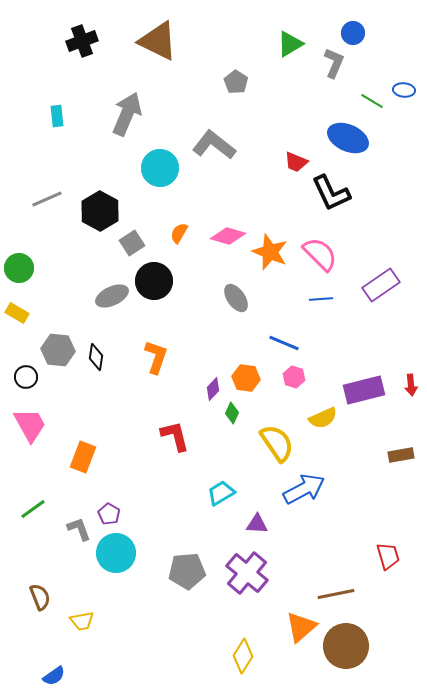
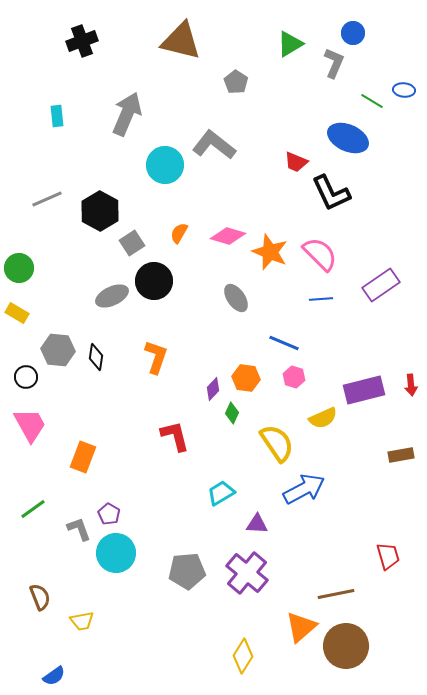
brown triangle at (158, 41): moved 23 px right; rotated 12 degrees counterclockwise
cyan circle at (160, 168): moved 5 px right, 3 px up
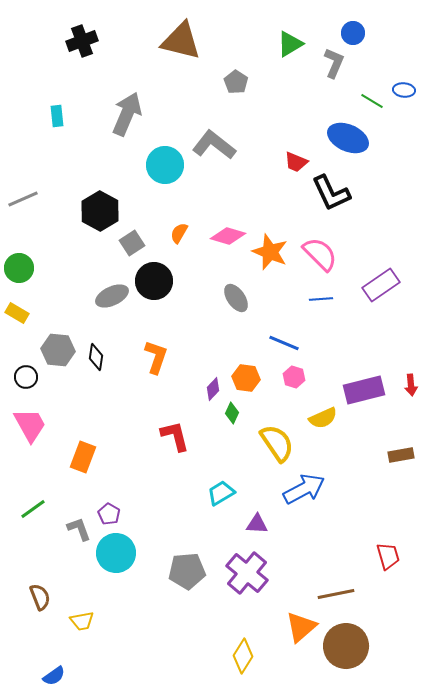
gray line at (47, 199): moved 24 px left
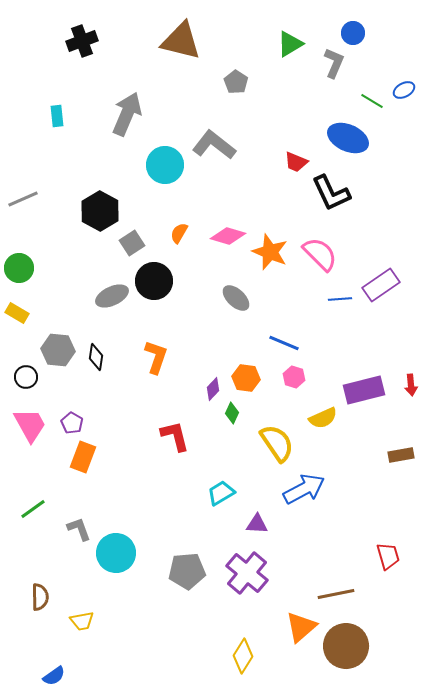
blue ellipse at (404, 90): rotated 35 degrees counterclockwise
gray ellipse at (236, 298): rotated 12 degrees counterclockwise
blue line at (321, 299): moved 19 px right
purple pentagon at (109, 514): moved 37 px left, 91 px up
brown semicircle at (40, 597): rotated 20 degrees clockwise
